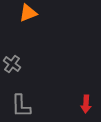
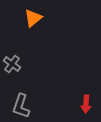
orange triangle: moved 5 px right, 5 px down; rotated 18 degrees counterclockwise
gray L-shape: rotated 20 degrees clockwise
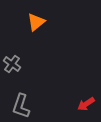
orange triangle: moved 3 px right, 4 px down
red arrow: rotated 54 degrees clockwise
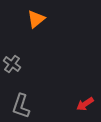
orange triangle: moved 3 px up
red arrow: moved 1 px left
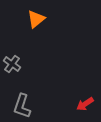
gray L-shape: moved 1 px right
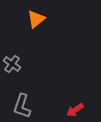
red arrow: moved 10 px left, 6 px down
